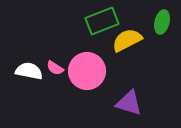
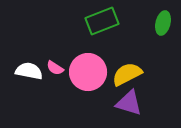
green ellipse: moved 1 px right, 1 px down
yellow semicircle: moved 34 px down
pink circle: moved 1 px right, 1 px down
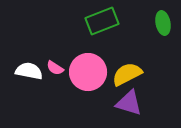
green ellipse: rotated 25 degrees counterclockwise
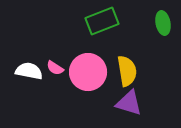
yellow semicircle: moved 3 px up; rotated 108 degrees clockwise
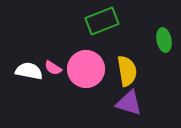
green ellipse: moved 1 px right, 17 px down
pink semicircle: moved 2 px left
pink circle: moved 2 px left, 3 px up
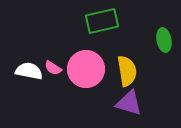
green rectangle: rotated 8 degrees clockwise
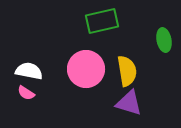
pink semicircle: moved 27 px left, 25 px down
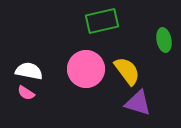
yellow semicircle: rotated 28 degrees counterclockwise
purple triangle: moved 9 px right
